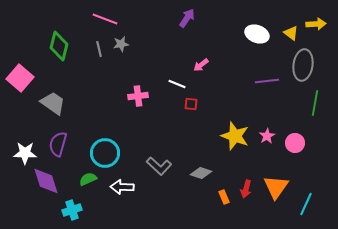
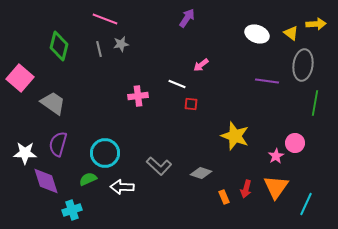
purple line: rotated 15 degrees clockwise
pink star: moved 9 px right, 20 px down
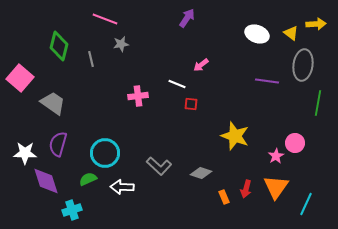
gray line: moved 8 px left, 10 px down
green line: moved 3 px right
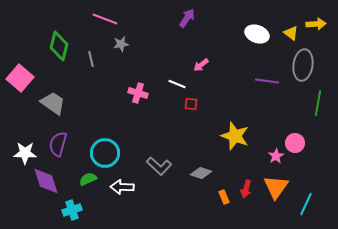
pink cross: moved 3 px up; rotated 24 degrees clockwise
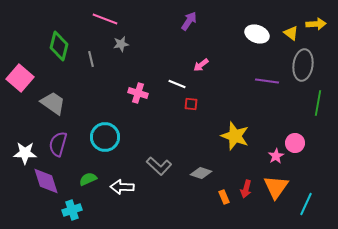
purple arrow: moved 2 px right, 3 px down
cyan circle: moved 16 px up
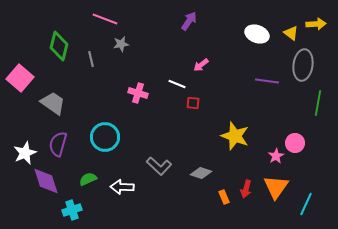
red square: moved 2 px right, 1 px up
white star: rotated 25 degrees counterclockwise
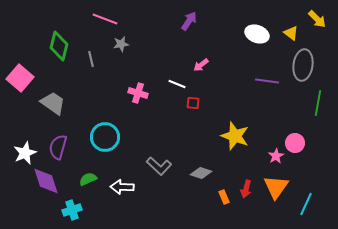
yellow arrow: moved 1 px right, 5 px up; rotated 48 degrees clockwise
purple semicircle: moved 3 px down
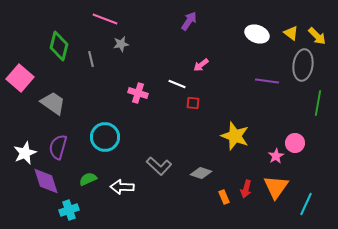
yellow arrow: moved 17 px down
cyan cross: moved 3 px left
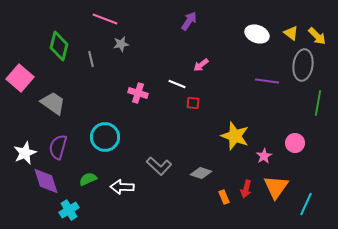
pink star: moved 12 px left
cyan cross: rotated 12 degrees counterclockwise
